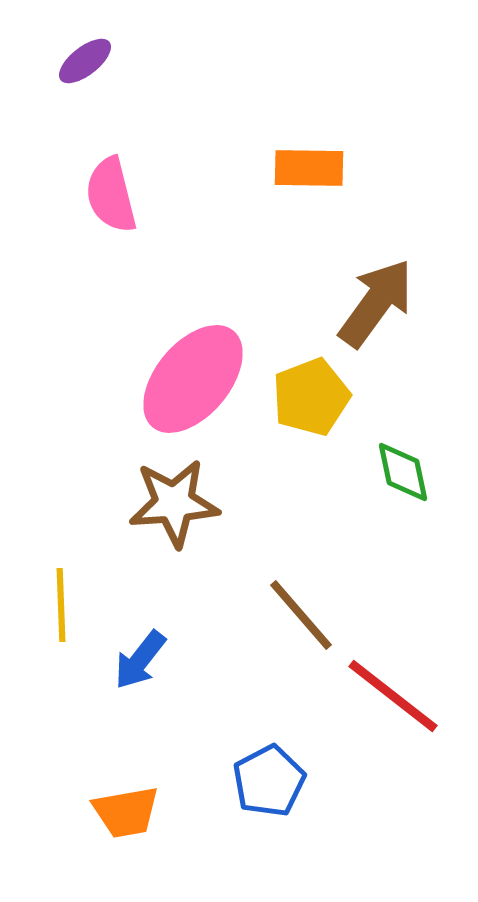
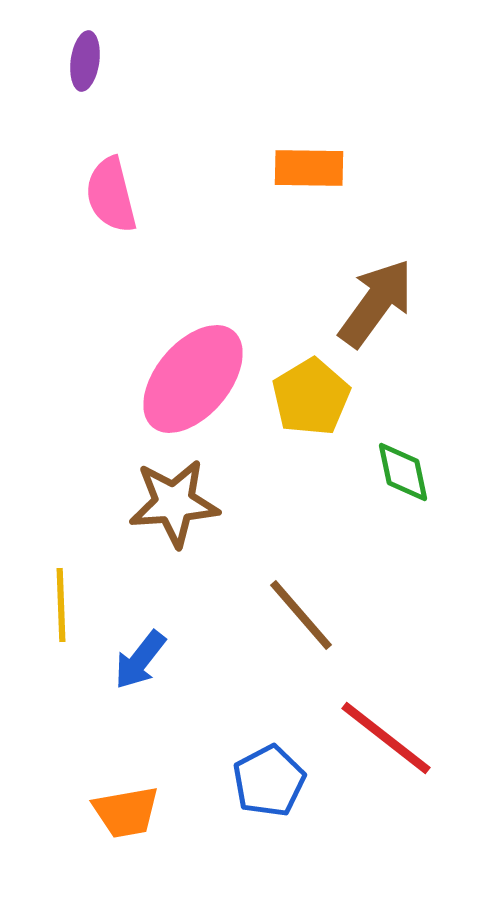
purple ellipse: rotated 44 degrees counterclockwise
yellow pentagon: rotated 10 degrees counterclockwise
red line: moved 7 px left, 42 px down
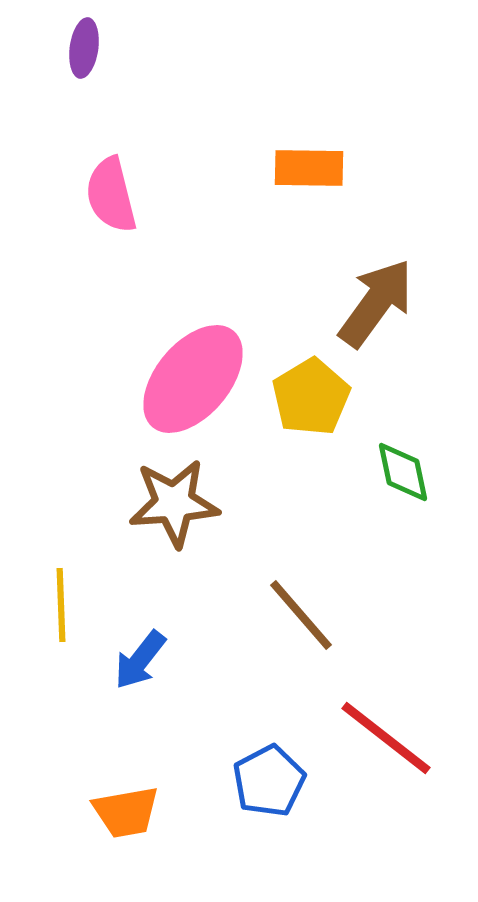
purple ellipse: moved 1 px left, 13 px up
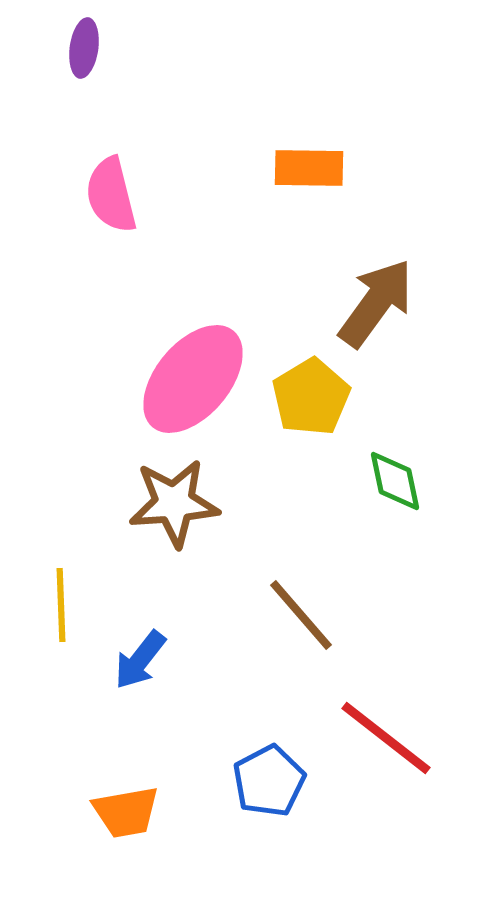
green diamond: moved 8 px left, 9 px down
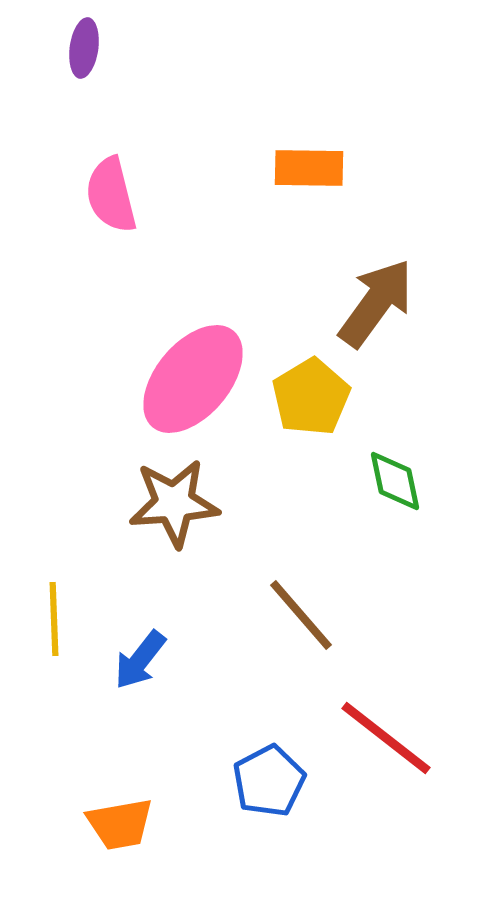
yellow line: moved 7 px left, 14 px down
orange trapezoid: moved 6 px left, 12 px down
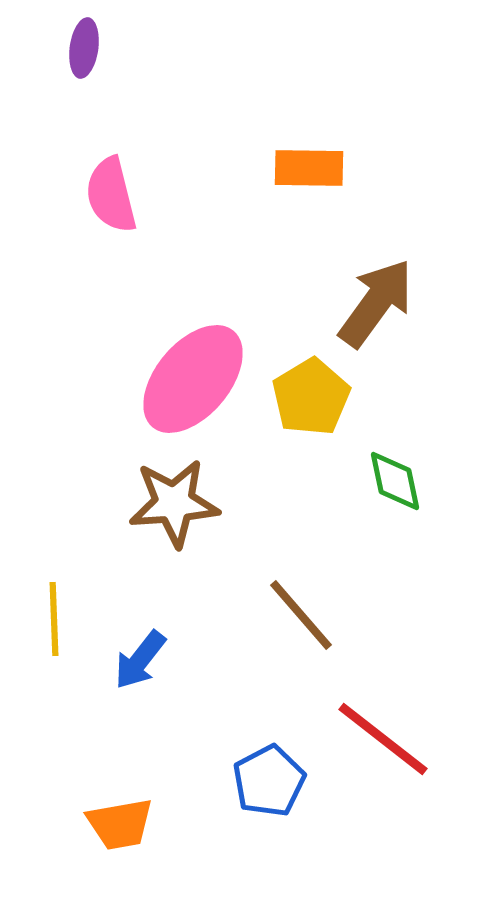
red line: moved 3 px left, 1 px down
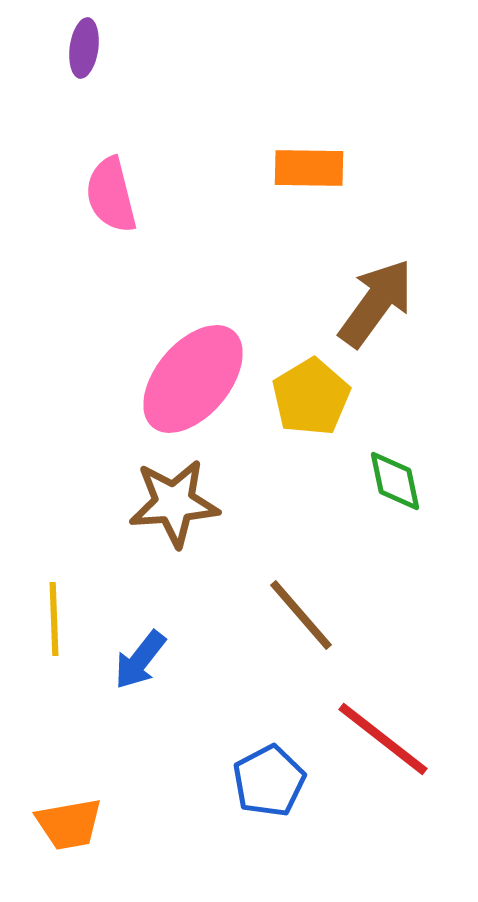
orange trapezoid: moved 51 px left
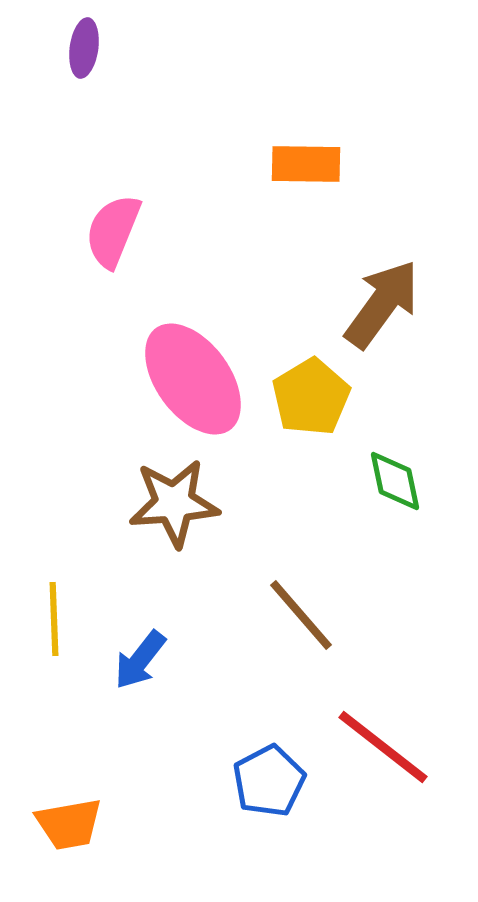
orange rectangle: moved 3 px left, 4 px up
pink semicircle: moved 2 px right, 36 px down; rotated 36 degrees clockwise
brown arrow: moved 6 px right, 1 px down
pink ellipse: rotated 76 degrees counterclockwise
red line: moved 8 px down
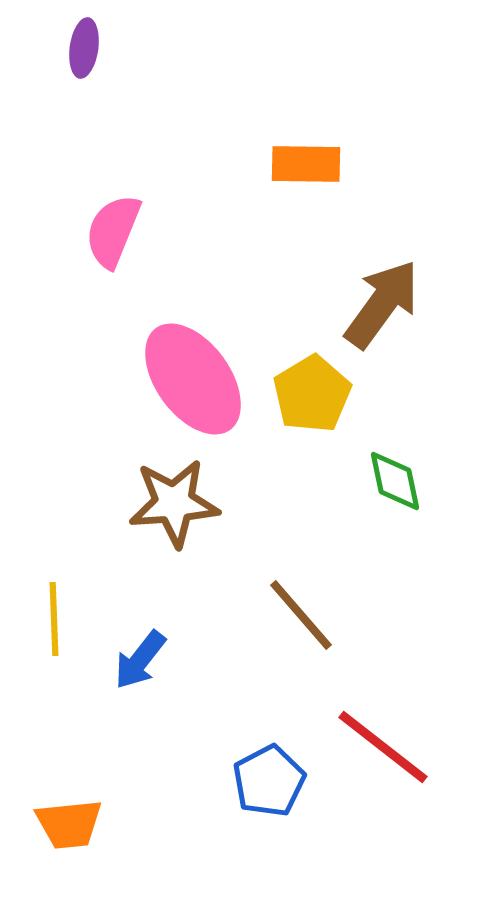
yellow pentagon: moved 1 px right, 3 px up
orange trapezoid: rotated 4 degrees clockwise
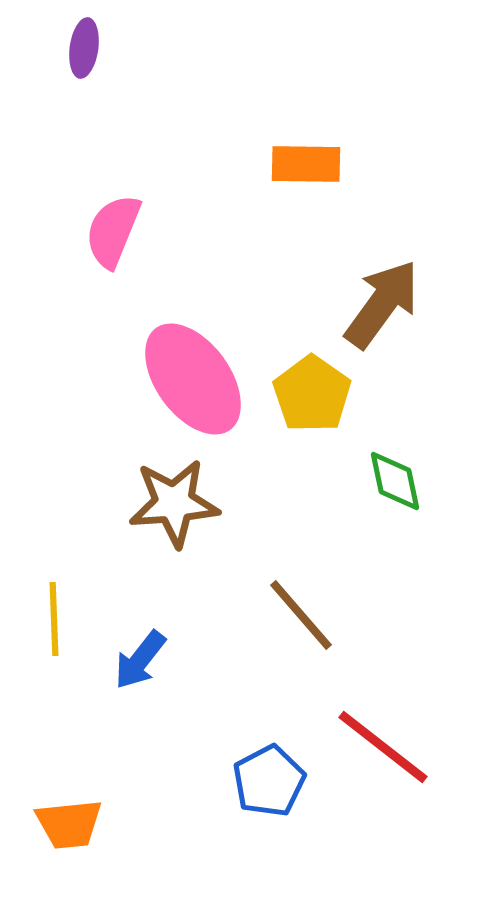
yellow pentagon: rotated 6 degrees counterclockwise
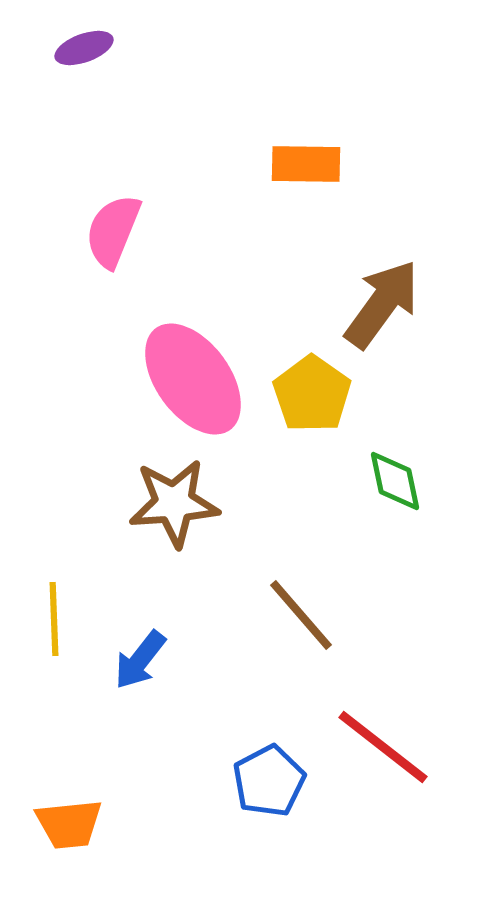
purple ellipse: rotated 62 degrees clockwise
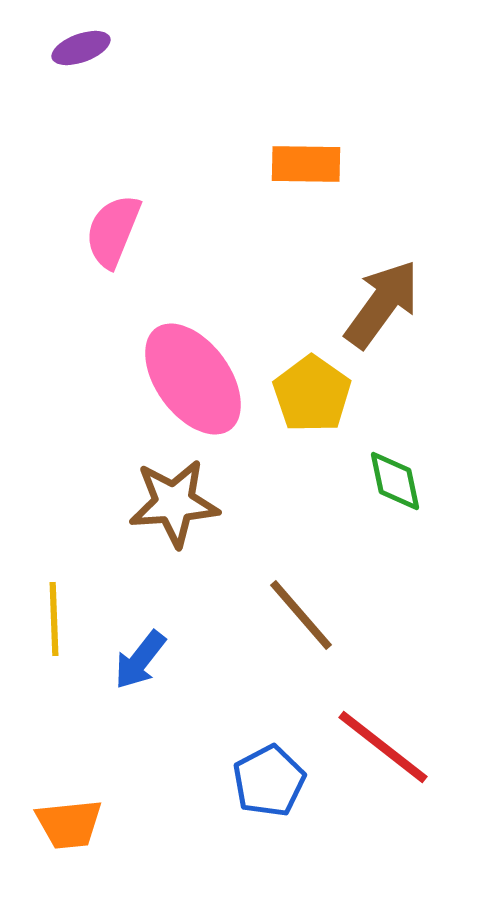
purple ellipse: moved 3 px left
